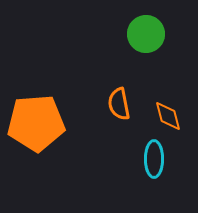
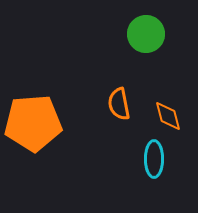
orange pentagon: moved 3 px left
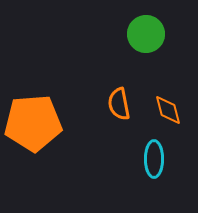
orange diamond: moved 6 px up
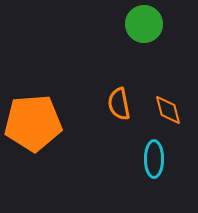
green circle: moved 2 px left, 10 px up
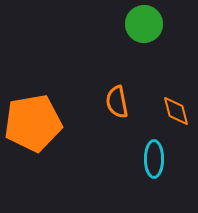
orange semicircle: moved 2 px left, 2 px up
orange diamond: moved 8 px right, 1 px down
orange pentagon: rotated 6 degrees counterclockwise
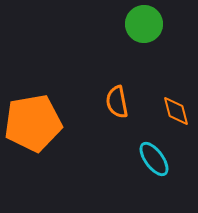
cyan ellipse: rotated 36 degrees counterclockwise
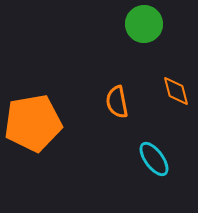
orange diamond: moved 20 px up
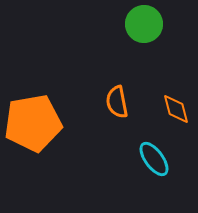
orange diamond: moved 18 px down
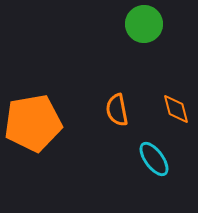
orange semicircle: moved 8 px down
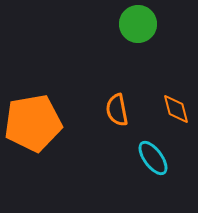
green circle: moved 6 px left
cyan ellipse: moved 1 px left, 1 px up
